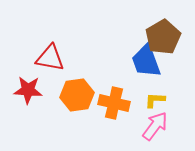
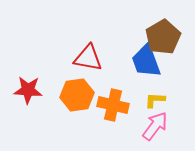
red triangle: moved 38 px right
orange cross: moved 1 px left, 2 px down
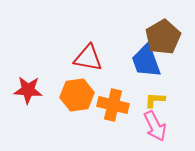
pink arrow: rotated 116 degrees clockwise
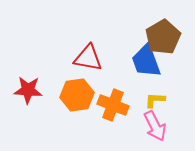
orange cross: rotated 8 degrees clockwise
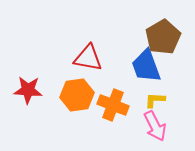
blue trapezoid: moved 5 px down
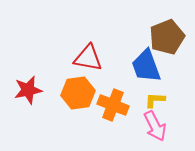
brown pentagon: moved 4 px right; rotated 8 degrees clockwise
red star: rotated 16 degrees counterclockwise
orange hexagon: moved 1 px right, 2 px up
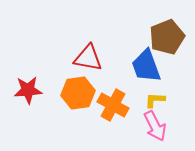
red star: rotated 8 degrees clockwise
orange cross: rotated 8 degrees clockwise
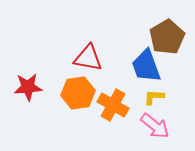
brown pentagon: rotated 8 degrees counterclockwise
red star: moved 3 px up
yellow L-shape: moved 1 px left, 3 px up
pink arrow: rotated 24 degrees counterclockwise
